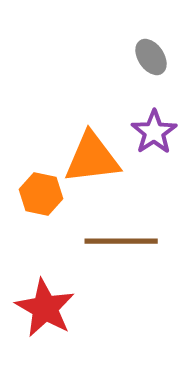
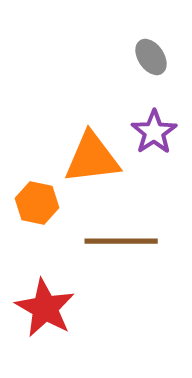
orange hexagon: moved 4 px left, 9 px down
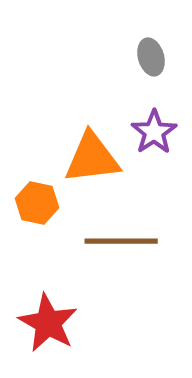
gray ellipse: rotated 18 degrees clockwise
red star: moved 3 px right, 15 px down
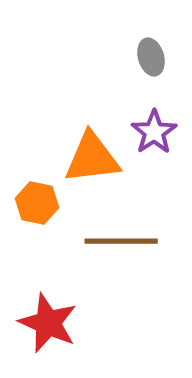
red star: rotated 6 degrees counterclockwise
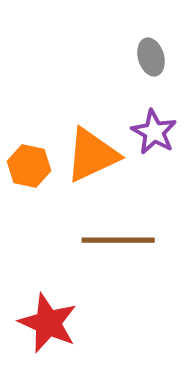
purple star: rotated 9 degrees counterclockwise
orange triangle: moved 3 px up; rotated 18 degrees counterclockwise
orange hexagon: moved 8 px left, 37 px up
brown line: moved 3 px left, 1 px up
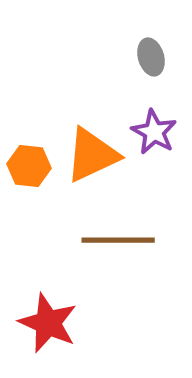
orange hexagon: rotated 6 degrees counterclockwise
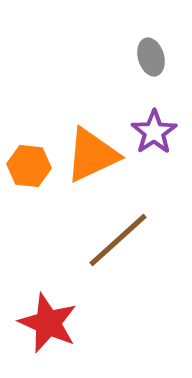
purple star: rotated 9 degrees clockwise
brown line: rotated 42 degrees counterclockwise
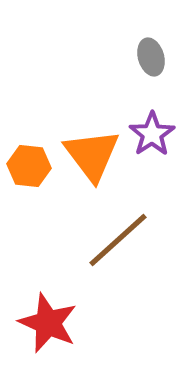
purple star: moved 2 px left, 2 px down
orange triangle: rotated 42 degrees counterclockwise
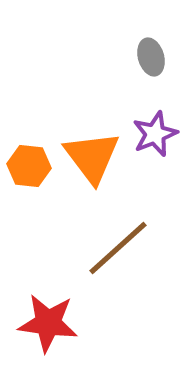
purple star: moved 3 px right; rotated 12 degrees clockwise
orange triangle: moved 2 px down
brown line: moved 8 px down
red star: rotated 16 degrees counterclockwise
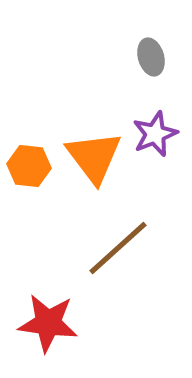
orange triangle: moved 2 px right
